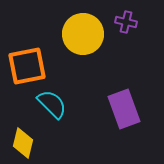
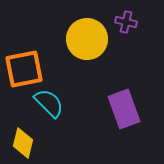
yellow circle: moved 4 px right, 5 px down
orange square: moved 3 px left, 3 px down
cyan semicircle: moved 3 px left, 1 px up
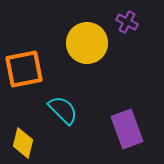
purple cross: moved 1 px right; rotated 15 degrees clockwise
yellow circle: moved 4 px down
cyan semicircle: moved 14 px right, 7 px down
purple rectangle: moved 3 px right, 20 px down
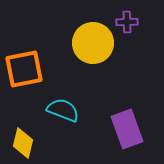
purple cross: rotated 30 degrees counterclockwise
yellow circle: moved 6 px right
cyan semicircle: rotated 24 degrees counterclockwise
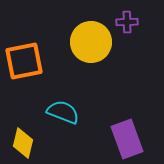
yellow circle: moved 2 px left, 1 px up
orange square: moved 8 px up
cyan semicircle: moved 2 px down
purple rectangle: moved 10 px down
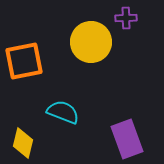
purple cross: moved 1 px left, 4 px up
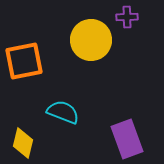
purple cross: moved 1 px right, 1 px up
yellow circle: moved 2 px up
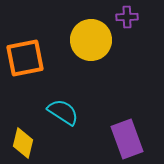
orange square: moved 1 px right, 3 px up
cyan semicircle: rotated 12 degrees clockwise
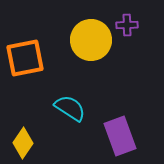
purple cross: moved 8 px down
cyan semicircle: moved 7 px right, 4 px up
purple rectangle: moved 7 px left, 3 px up
yellow diamond: rotated 20 degrees clockwise
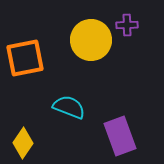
cyan semicircle: moved 1 px left, 1 px up; rotated 12 degrees counterclockwise
